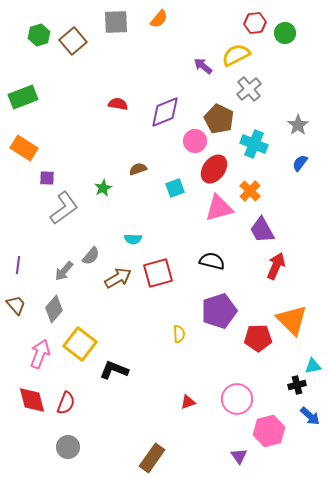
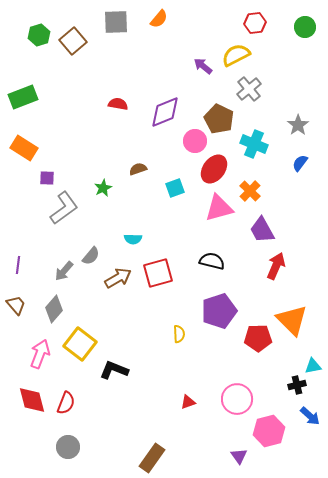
green circle at (285, 33): moved 20 px right, 6 px up
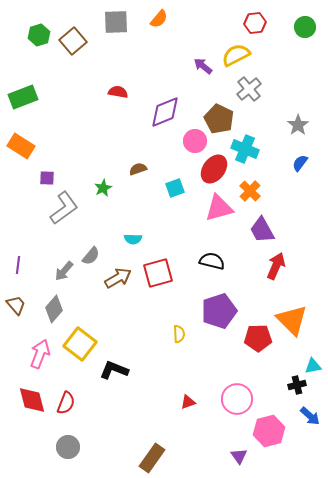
red semicircle at (118, 104): moved 12 px up
cyan cross at (254, 144): moved 9 px left, 5 px down
orange rectangle at (24, 148): moved 3 px left, 2 px up
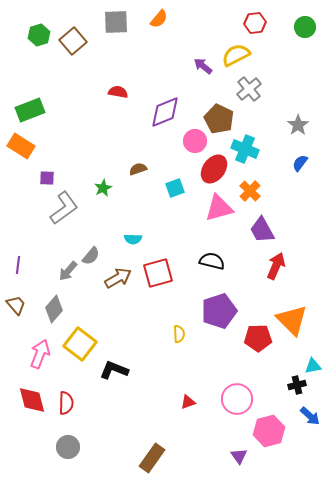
green rectangle at (23, 97): moved 7 px right, 13 px down
gray arrow at (64, 271): moved 4 px right
red semicircle at (66, 403): rotated 20 degrees counterclockwise
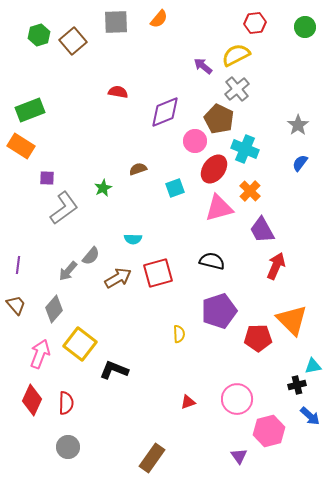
gray cross at (249, 89): moved 12 px left
red diamond at (32, 400): rotated 40 degrees clockwise
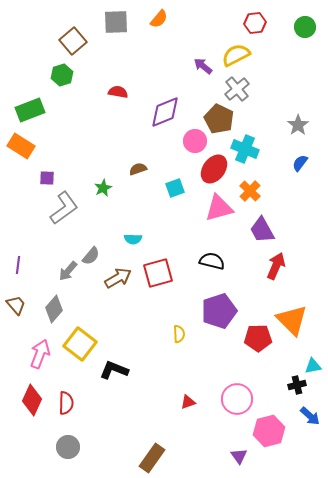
green hexagon at (39, 35): moved 23 px right, 40 px down
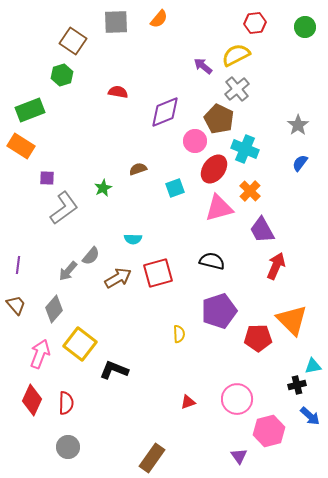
brown square at (73, 41): rotated 16 degrees counterclockwise
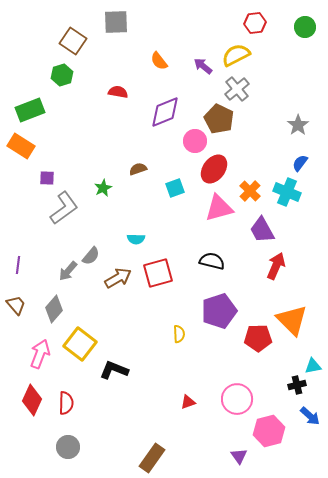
orange semicircle at (159, 19): moved 42 px down; rotated 102 degrees clockwise
cyan cross at (245, 149): moved 42 px right, 43 px down
cyan semicircle at (133, 239): moved 3 px right
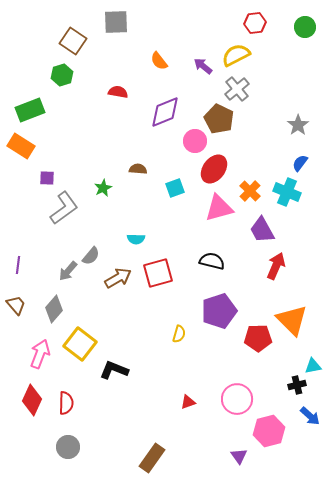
brown semicircle at (138, 169): rotated 24 degrees clockwise
yellow semicircle at (179, 334): rotated 18 degrees clockwise
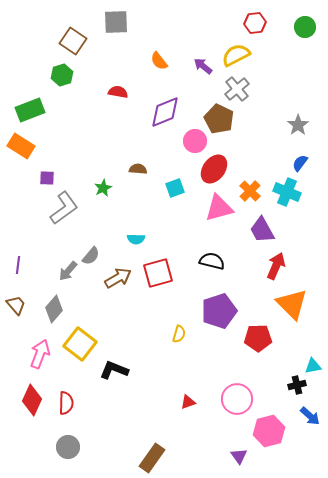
orange triangle at (292, 320): moved 16 px up
